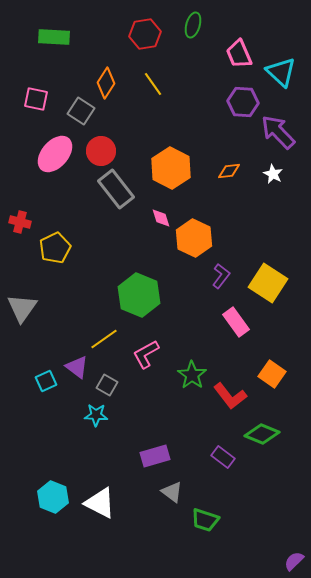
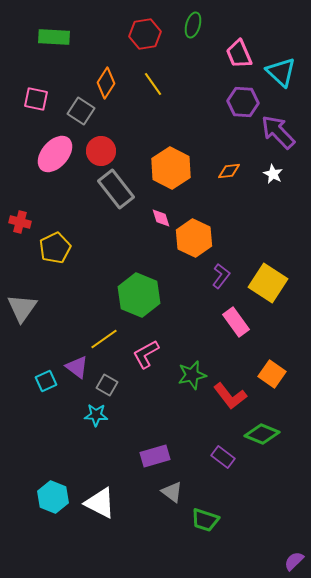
green star at (192, 375): rotated 24 degrees clockwise
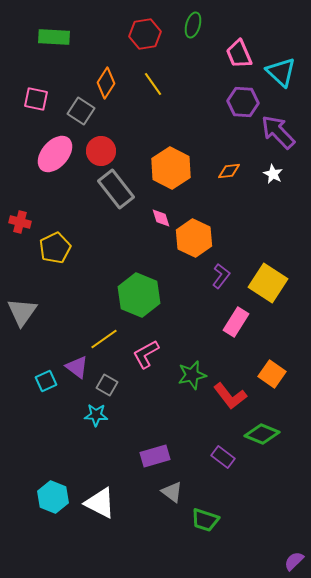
gray triangle at (22, 308): moved 4 px down
pink rectangle at (236, 322): rotated 68 degrees clockwise
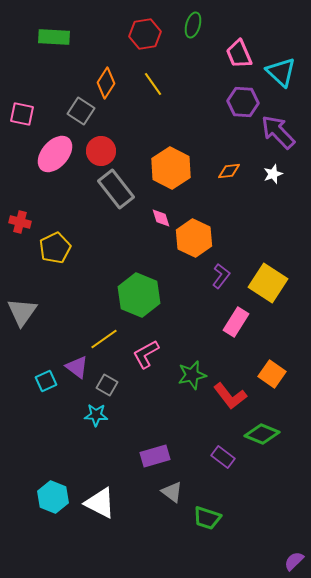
pink square at (36, 99): moved 14 px left, 15 px down
white star at (273, 174): rotated 24 degrees clockwise
green trapezoid at (205, 520): moved 2 px right, 2 px up
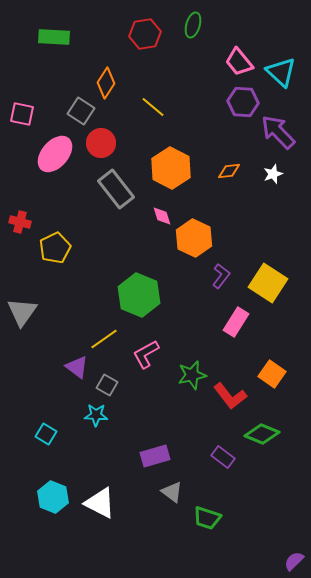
pink trapezoid at (239, 54): moved 8 px down; rotated 16 degrees counterclockwise
yellow line at (153, 84): moved 23 px down; rotated 15 degrees counterclockwise
red circle at (101, 151): moved 8 px up
pink diamond at (161, 218): moved 1 px right, 2 px up
cyan square at (46, 381): moved 53 px down; rotated 35 degrees counterclockwise
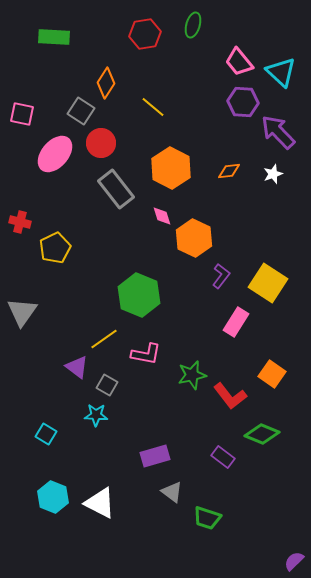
pink L-shape at (146, 354): rotated 140 degrees counterclockwise
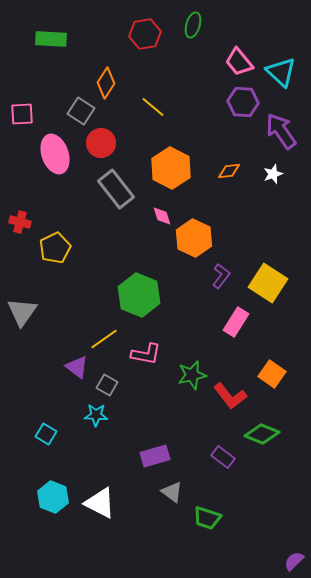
green rectangle at (54, 37): moved 3 px left, 2 px down
pink square at (22, 114): rotated 15 degrees counterclockwise
purple arrow at (278, 132): moved 3 px right, 1 px up; rotated 9 degrees clockwise
pink ellipse at (55, 154): rotated 60 degrees counterclockwise
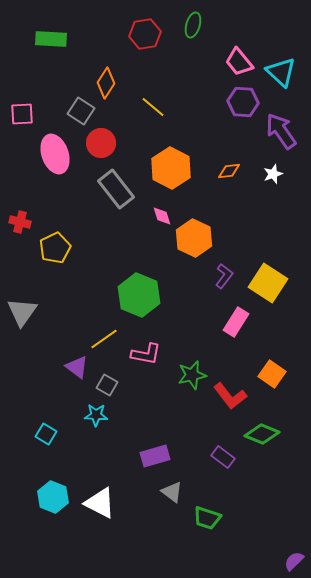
purple L-shape at (221, 276): moved 3 px right
